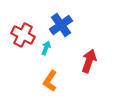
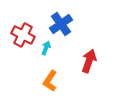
blue cross: moved 1 px up
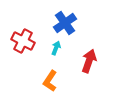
blue cross: moved 4 px right, 1 px up
red cross: moved 6 px down
cyan arrow: moved 10 px right
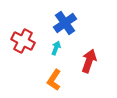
orange L-shape: moved 4 px right, 1 px up
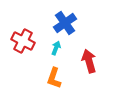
red arrow: rotated 35 degrees counterclockwise
orange L-shape: moved 2 px up; rotated 15 degrees counterclockwise
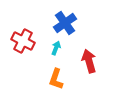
orange L-shape: moved 2 px right, 1 px down
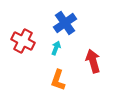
red arrow: moved 4 px right
orange L-shape: moved 2 px right, 1 px down
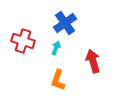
red cross: rotated 10 degrees counterclockwise
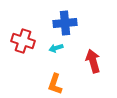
blue cross: rotated 30 degrees clockwise
cyan arrow: rotated 128 degrees counterclockwise
orange L-shape: moved 3 px left, 4 px down
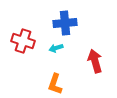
red arrow: moved 2 px right
